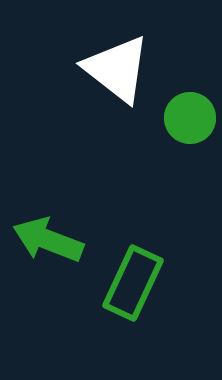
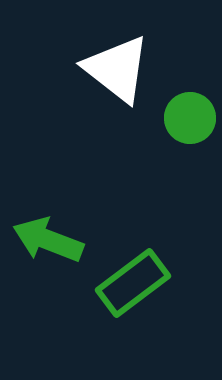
green rectangle: rotated 28 degrees clockwise
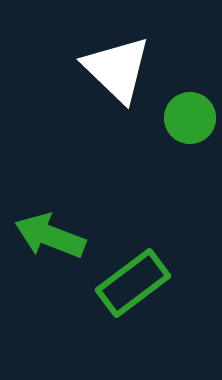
white triangle: rotated 6 degrees clockwise
green arrow: moved 2 px right, 4 px up
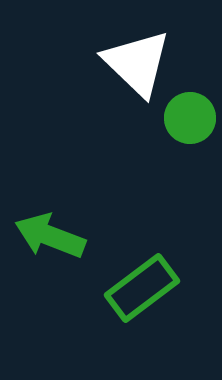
white triangle: moved 20 px right, 6 px up
green rectangle: moved 9 px right, 5 px down
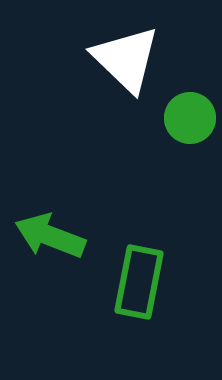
white triangle: moved 11 px left, 4 px up
green rectangle: moved 3 px left, 6 px up; rotated 42 degrees counterclockwise
